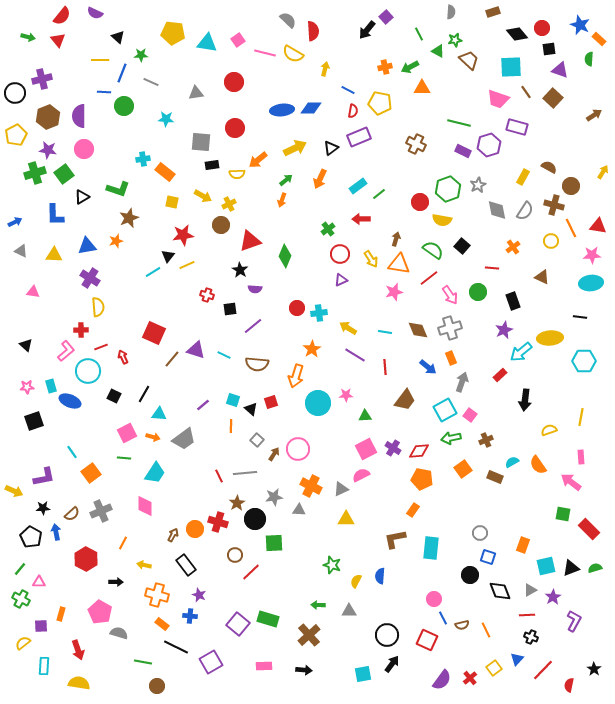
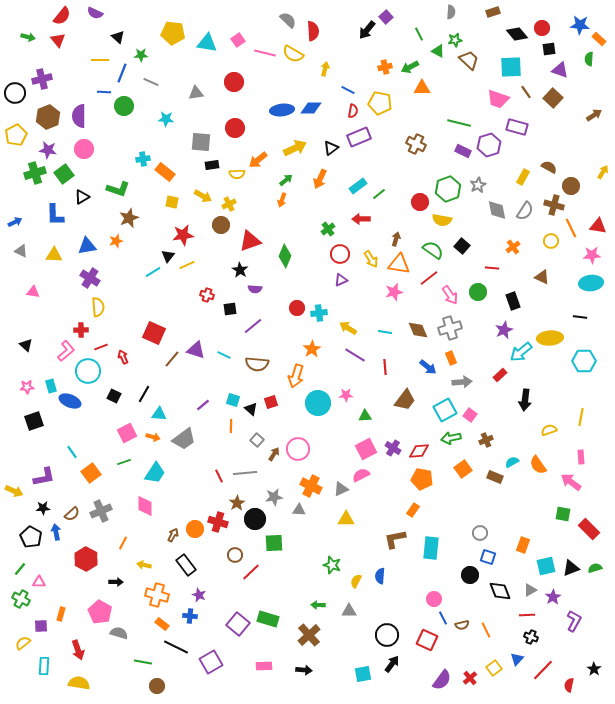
blue star at (580, 25): rotated 18 degrees counterclockwise
gray arrow at (462, 382): rotated 66 degrees clockwise
green line at (124, 458): moved 4 px down; rotated 24 degrees counterclockwise
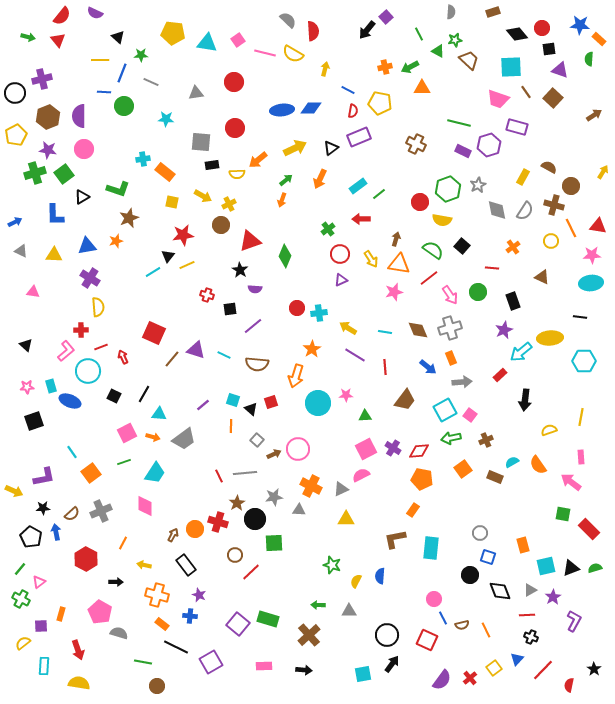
brown arrow at (274, 454): rotated 32 degrees clockwise
orange rectangle at (523, 545): rotated 35 degrees counterclockwise
pink triangle at (39, 582): rotated 40 degrees counterclockwise
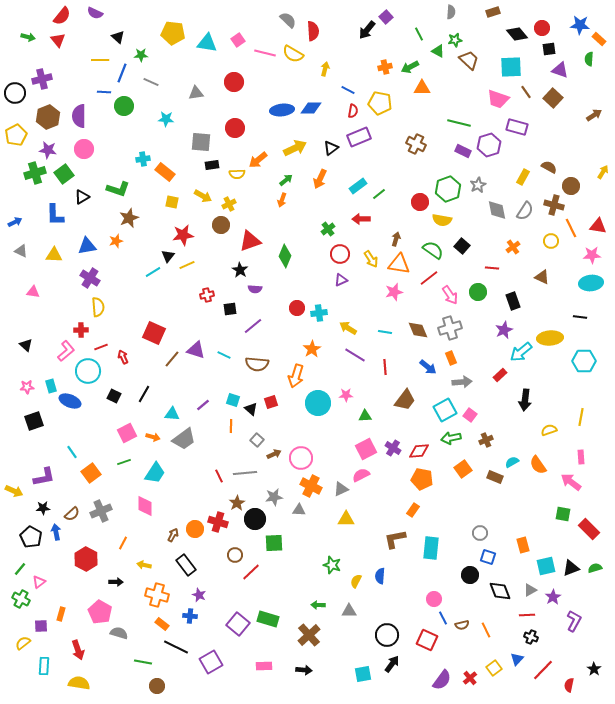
red cross at (207, 295): rotated 32 degrees counterclockwise
cyan triangle at (159, 414): moved 13 px right
pink circle at (298, 449): moved 3 px right, 9 px down
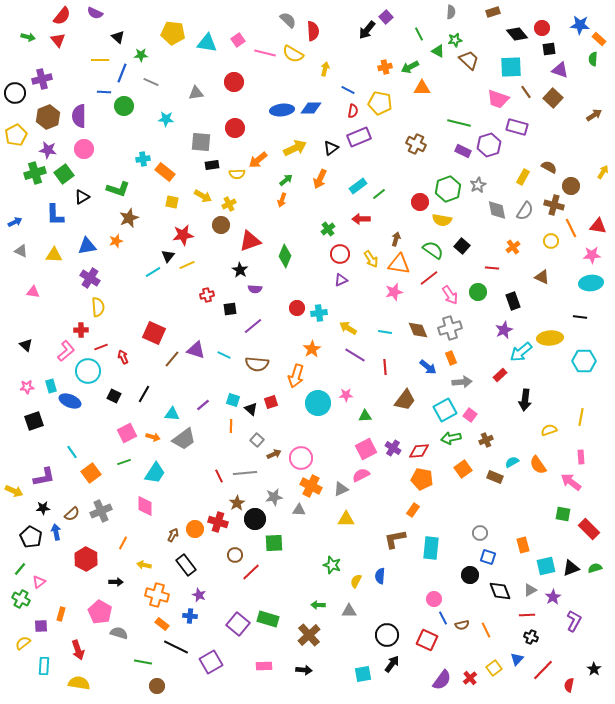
green semicircle at (589, 59): moved 4 px right
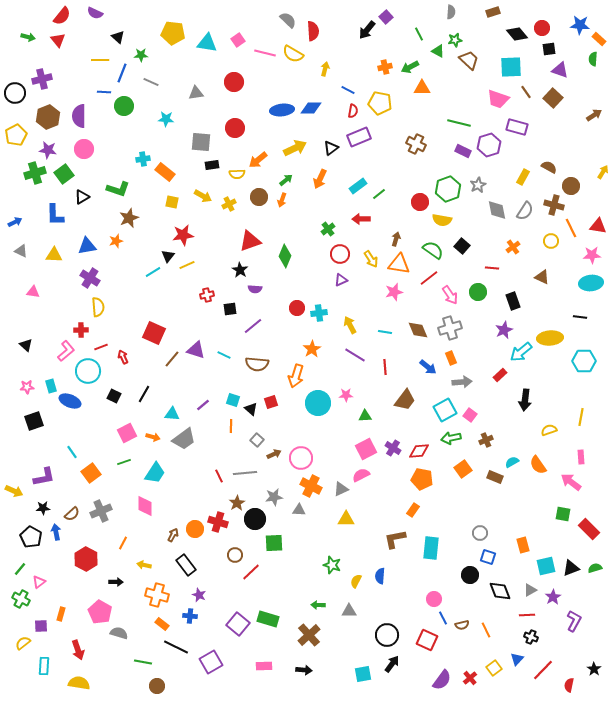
brown circle at (221, 225): moved 38 px right, 28 px up
yellow arrow at (348, 328): moved 2 px right, 3 px up; rotated 30 degrees clockwise
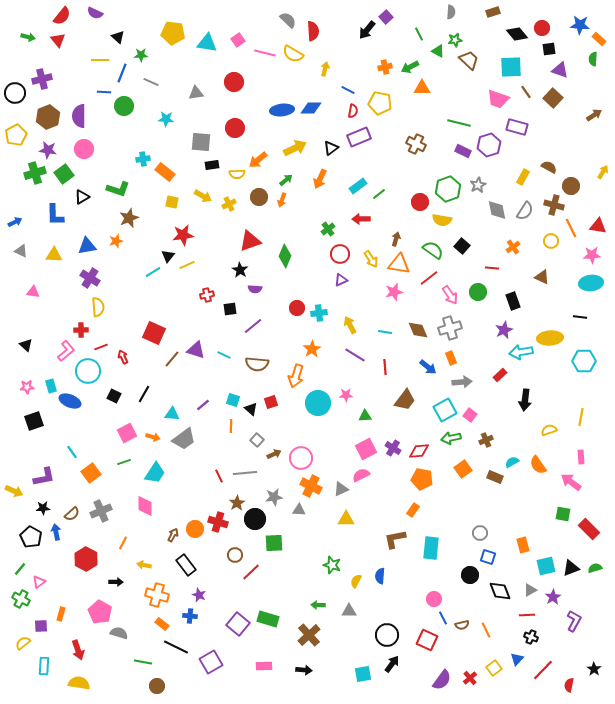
cyan arrow at (521, 352): rotated 30 degrees clockwise
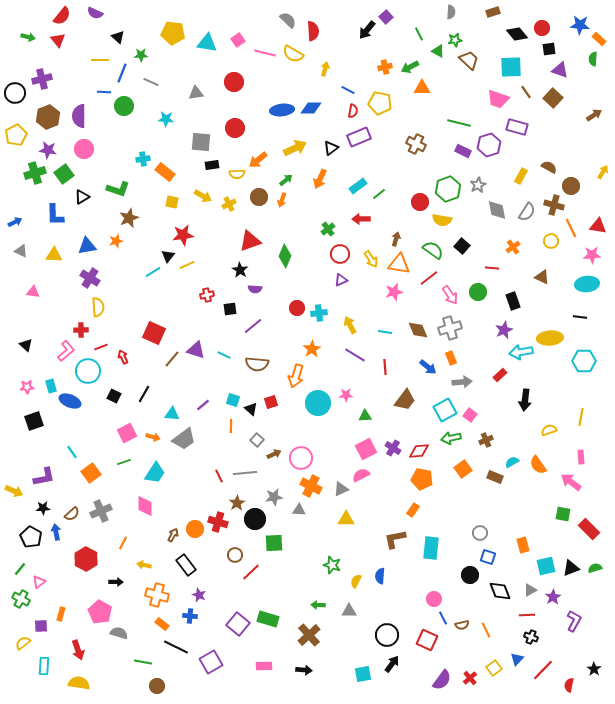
yellow rectangle at (523, 177): moved 2 px left, 1 px up
gray semicircle at (525, 211): moved 2 px right, 1 px down
cyan ellipse at (591, 283): moved 4 px left, 1 px down
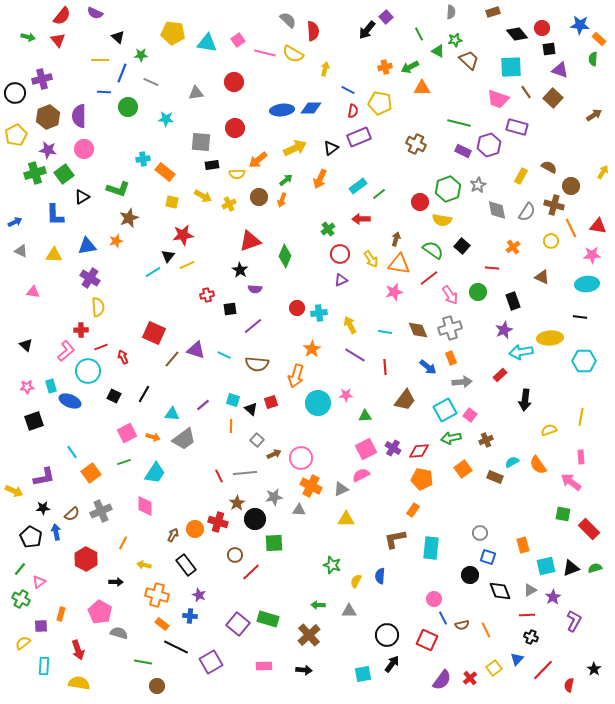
green circle at (124, 106): moved 4 px right, 1 px down
